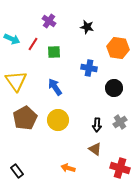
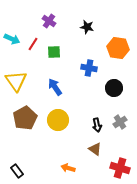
black arrow: rotated 16 degrees counterclockwise
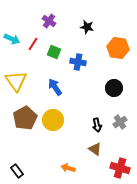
green square: rotated 24 degrees clockwise
blue cross: moved 11 px left, 6 px up
yellow circle: moved 5 px left
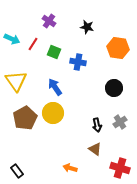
yellow circle: moved 7 px up
orange arrow: moved 2 px right
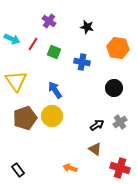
blue cross: moved 4 px right
blue arrow: moved 3 px down
yellow circle: moved 1 px left, 3 px down
brown pentagon: rotated 10 degrees clockwise
black arrow: rotated 112 degrees counterclockwise
black rectangle: moved 1 px right, 1 px up
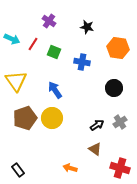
yellow circle: moved 2 px down
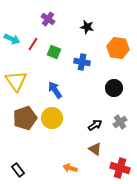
purple cross: moved 1 px left, 2 px up
black arrow: moved 2 px left
